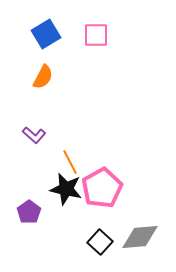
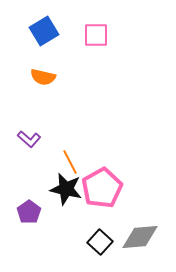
blue square: moved 2 px left, 3 px up
orange semicircle: rotated 75 degrees clockwise
purple L-shape: moved 5 px left, 4 px down
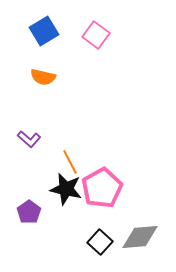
pink square: rotated 36 degrees clockwise
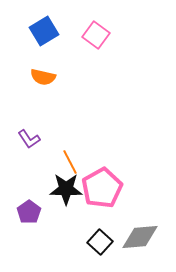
purple L-shape: rotated 15 degrees clockwise
black star: rotated 12 degrees counterclockwise
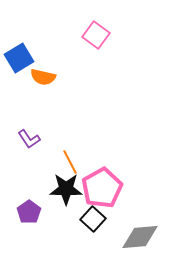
blue square: moved 25 px left, 27 px down
black square: moved 7 px left, 23 px up
